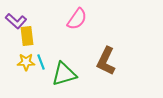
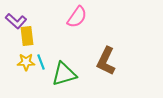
pink semicircle: moved 2 px up
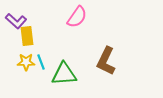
green triangle: rotated 12 degrees clockwise
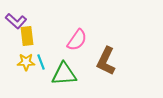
pink semicircle: moved 23 px down
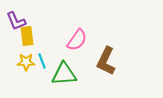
purple L-shape: rotated 25 degrees clockwise
cyan line: moved 1 px right, 1 px up
